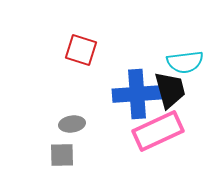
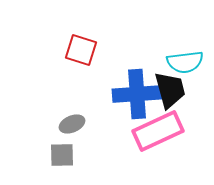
gray ellipse: rotated 15 degrees counterclockwise
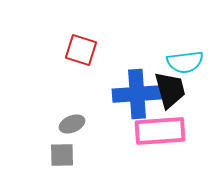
pink rectangle: moved 2 px right; rotated 21 degrees clockwise
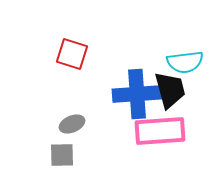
red square: moved 9 px left, 4 px down
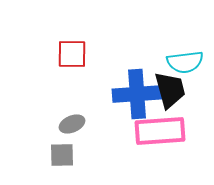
red square: rotated 16 degrees counterclockwise
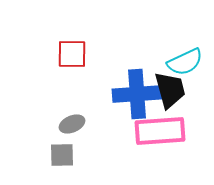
cyan semicircle: rotated 18 degrees counterclockwise
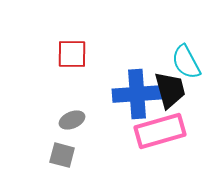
cyan semicircle: moved 1 px right; rotated 87 degrees clockwise
gray ellipse: moved 4 px up
pink rectangle: rotated 12 degrees counterclockwise
gray square: rotated 16 degrees clockwise
